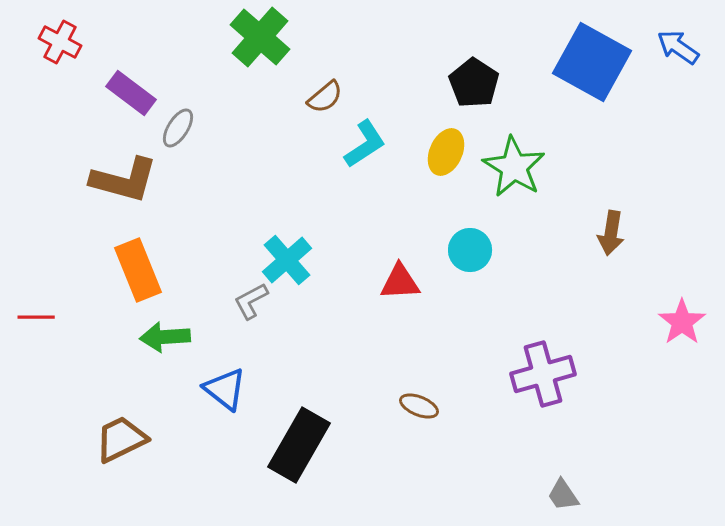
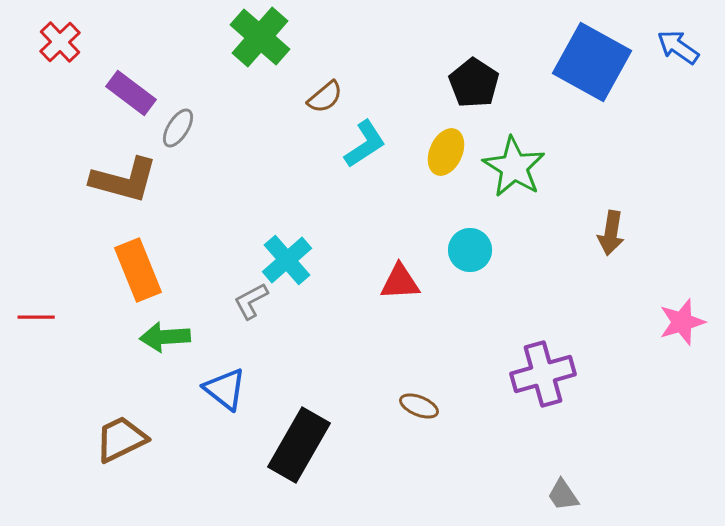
red cross: rotated 18 degrees clockwise
pink star: rotated 18 degrees clockwise
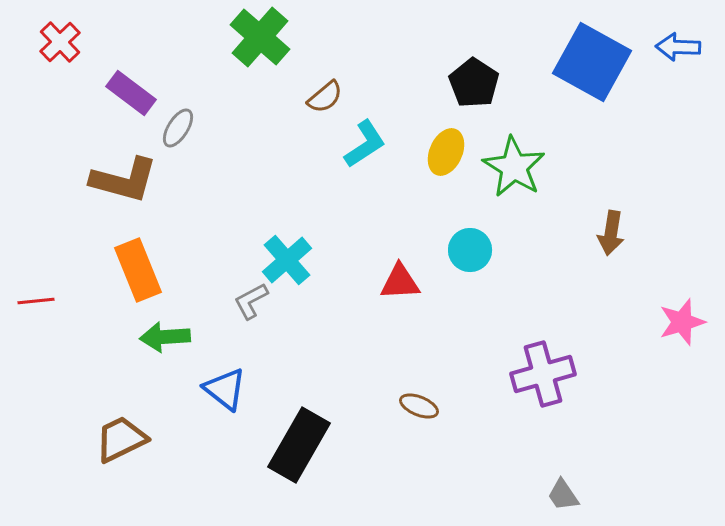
blue arrow: rotated 33 degrees counterclockwise
red line: moved 16 px up; rotated 6 degrees counterclockwise
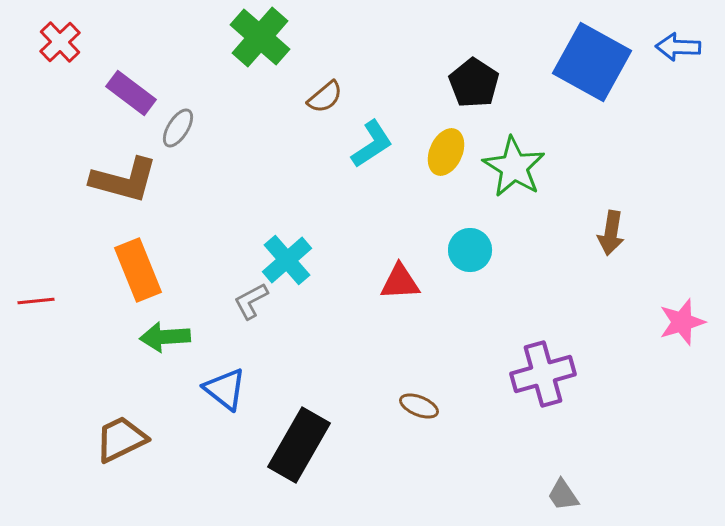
cyan L-shape: moved 7 px right
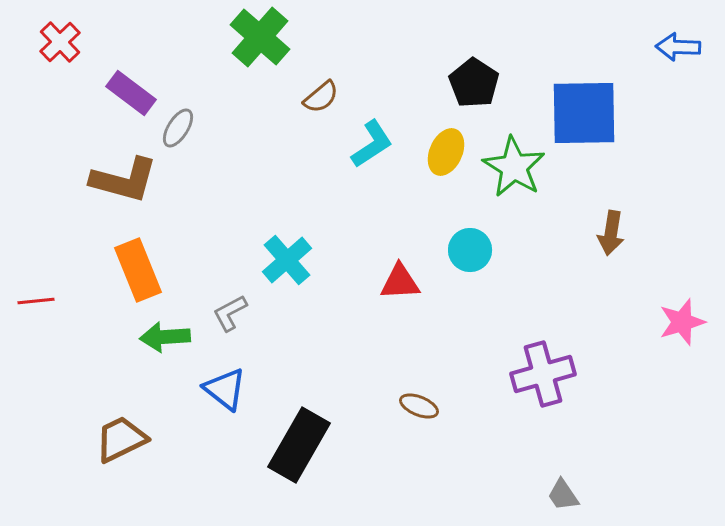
blue square: moved 8 px left, 51 px down; rotated 30 degrees counterclockwise
brown semicircle: moved 4 px left
gray L-shape: moved 21 px left, 12 px down
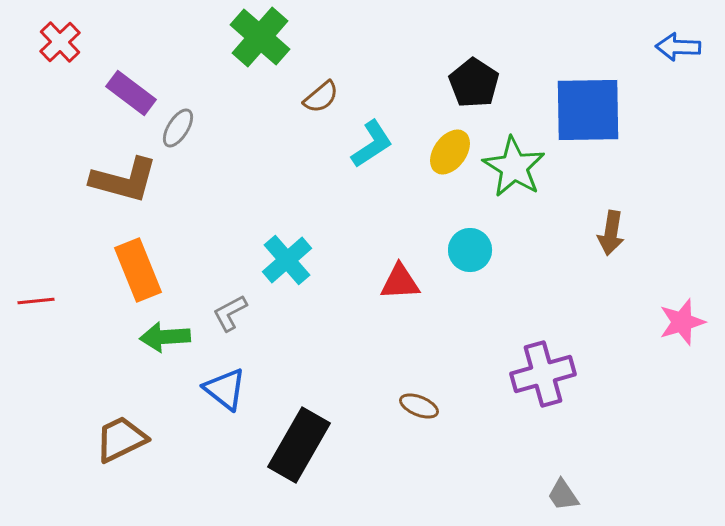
blue square: moved 4 px right, 3 px up
yellow ellipse: moved 4 px right; rotated 12 degrees clockwise
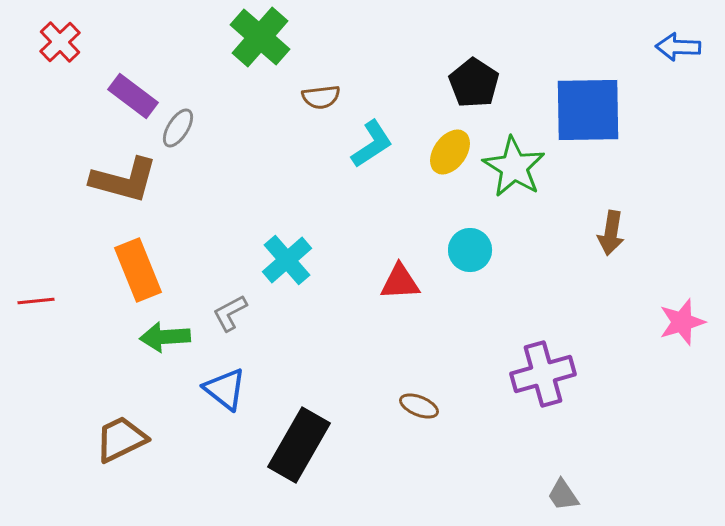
purple rectangle: moved 2 px right, 3 px down
brown semicircle: rotated 33 degrees clockwise
